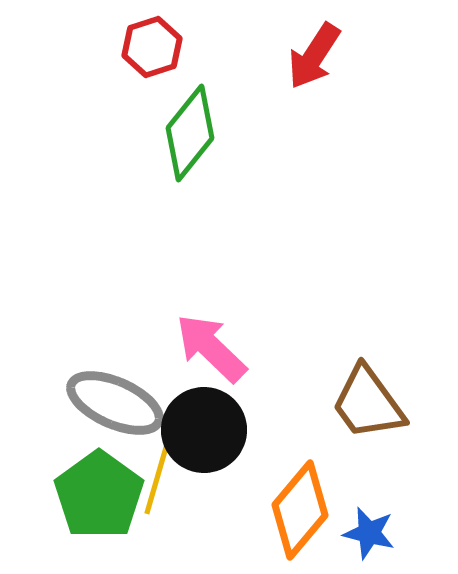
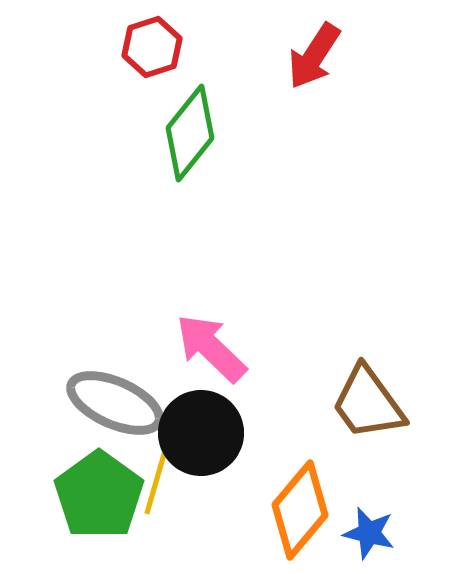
black circle: moved 3 px left, 3 px down
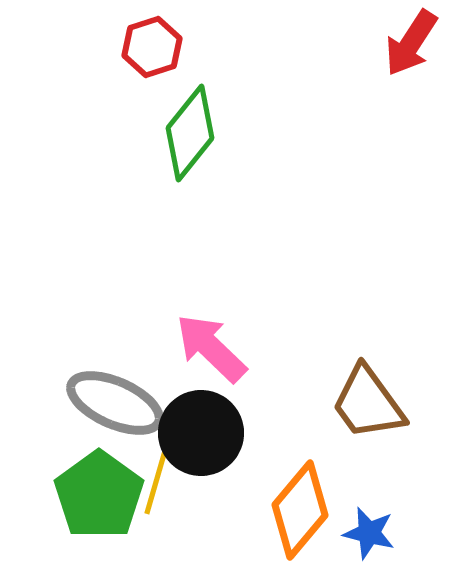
red arrow: moved 97 px right, 13 px up
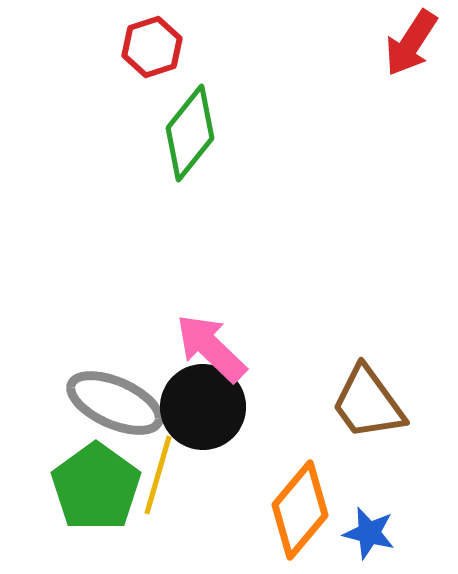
black circle: moved 2 px right, 26 px up
green pentagon: moved 3 px left, 8 px up
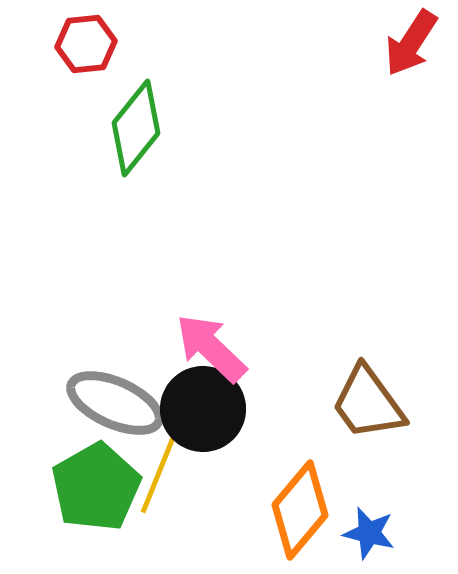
red hexagon: moved 66 px left, 3 px up; rotated 12 degrees clockwise
green diamond: moved 54 px left, 5 px up
black circle: moved 2 px down
yellow line: rotated 6 degrees clockwise
green pentagon: rotated 6 degrees clockwise
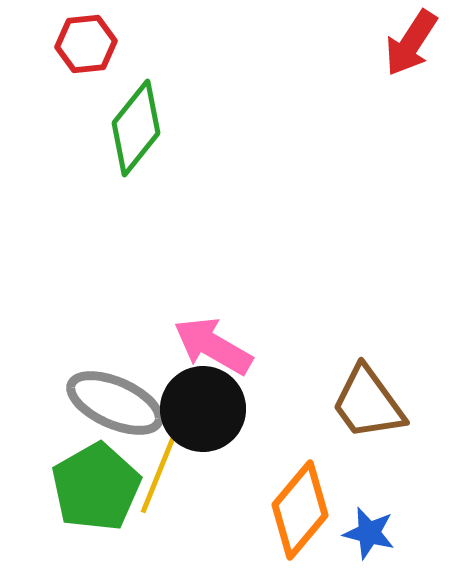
pink arrow: moved 2 px right, 2 px up; rotated 14 degrees counterclockwise
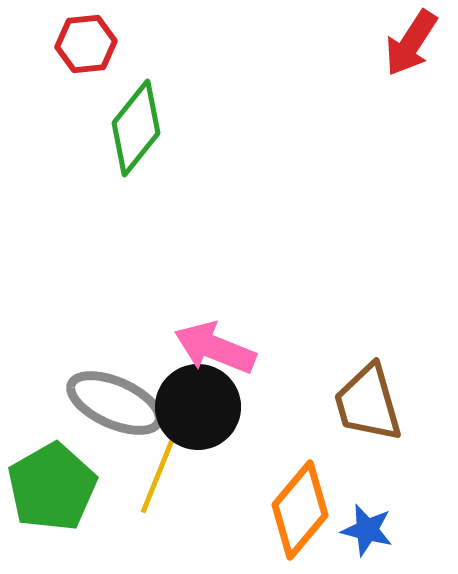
pink arrow: moved 2 px right, 2 px down; rotated 8 degrees counterclockwise
brown trapezoid: rotated 20 degrees clockwise
black circle: moved 5 px left, 2 px up
green pentagon: moved 44 px left
blue star: moved 2 px left, 3 px up
